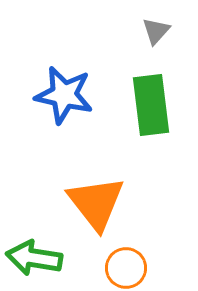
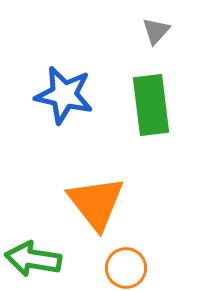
green arrow: moved 1 px left, 1 px down
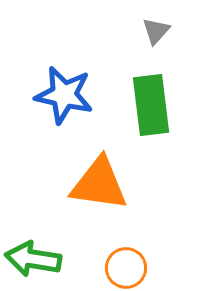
orange triangle: moved 3 px right, 19 px up; rotated 44 degrees counterclockwise
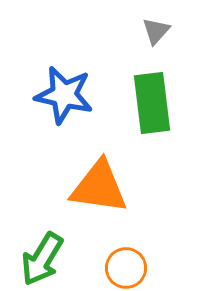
green rectangle: moved 1 px right, 2 px up
orange triangle: moved 3 px down
green arrow: moved 9 px right; rotated 68 degrees counterclockwise
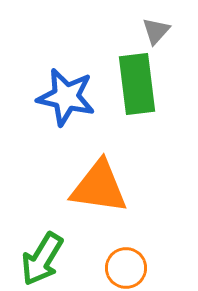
blue star: moved 2 px right, 2 px down
green rectangle: moved 15 px left, 19 px up
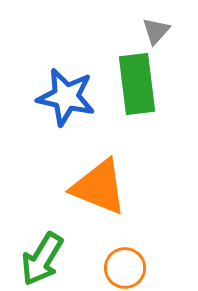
orange triangle: rotated 14 degrees clockwise
orange circle: moved 1 px left
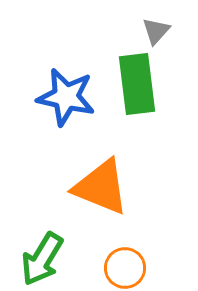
orange triangle: moved 2 px right
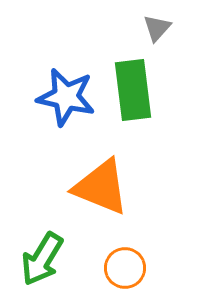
gray triangle: moved 1 px right, 3 px up
green rectangle: moved 4 px left, 6 px down
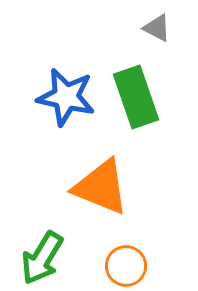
gray triangle: rotated 44 degrees counterclockwise
green rectangle: moved 3 px right, 7 px down; rotated 12 degrees counterclockwise
green arrow: moved 1 px up
orange circle: moved 1 px right, 2 px up
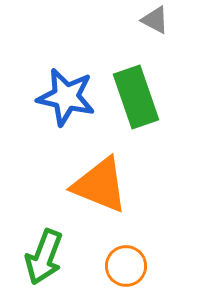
gray triangle: moved 2 px left, 8 px up
orange triangle: moved 1 px left, 2 px up
green arrow: moved 2 px right, 1 px up; rotated 10 degrees counterclockwise
